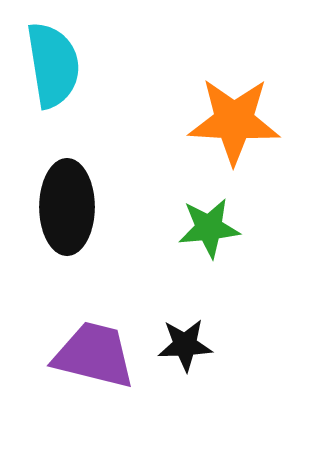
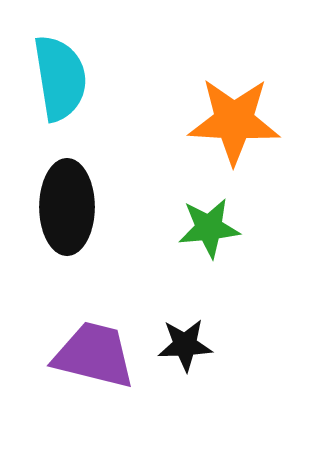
cyan semicircle: moved 7 px right, 13 px down
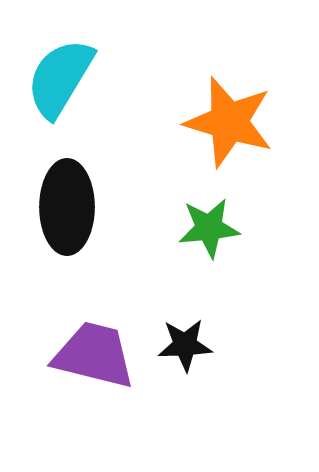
cyan semicircle: rotated 140 degrees counterclockwise
orange star: moved 5 px left, 1 px down; rotated 14 degrees clockwise
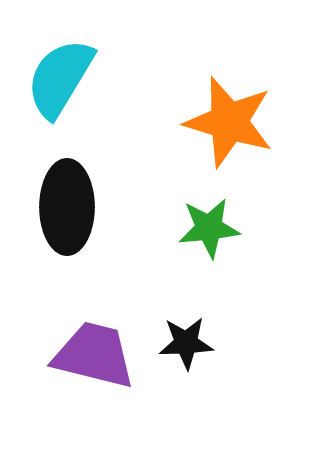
black star: moved 1 px right, 2 px up
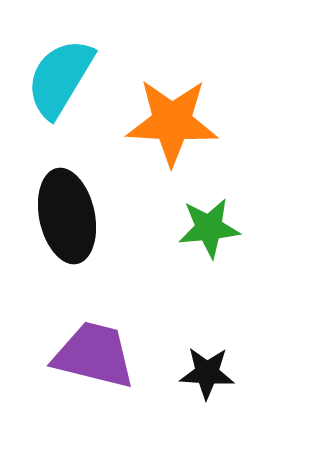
orange star: moved 57 px left; rotated 14 degrees counterclockwise
black ellipse: moved 9 px down; rotated 12 degrees counterclockwise
black star: moved 21 px right, 30 px down; rotated 6 degrees clockwise
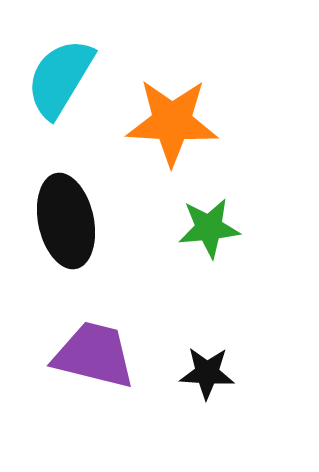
black ellipse: moved 1 px left, 5 px down
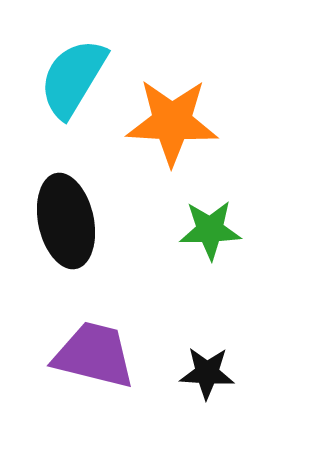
cyan semicircle: moved 13 px right
green star: moved 1 px right, 2 px down; rotated 4 degrees clockwise
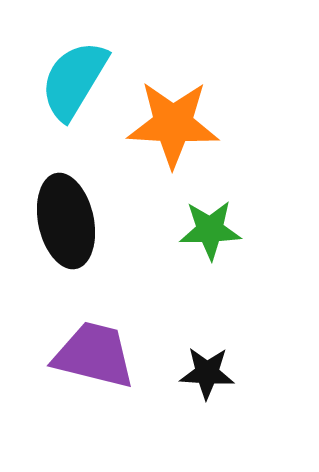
cyan semicircle: moved 1 px right, 2 px down
orange star: moved 1 px right, 2 px down
